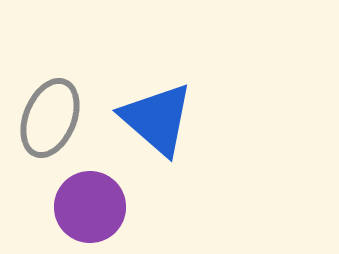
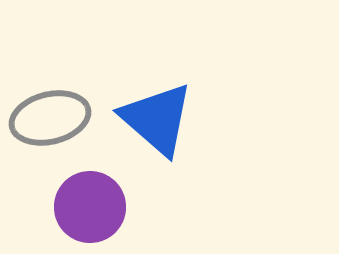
gray ellipse: rotated 54 degrees clockwise
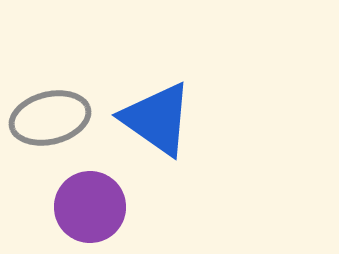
blue triangle: rotated 6 degrees counterclockwise
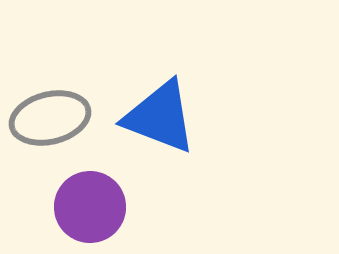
blue triangle: moved 3 px right, 2 px up; rotated 14 degrees counterclockwise
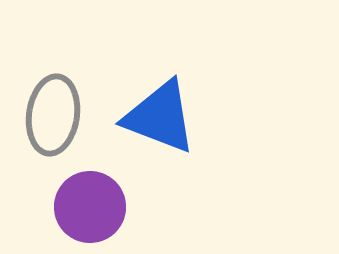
gray ellipse: moved 3 px right, 3 px up; rotated 68 degrees counterclockwise
